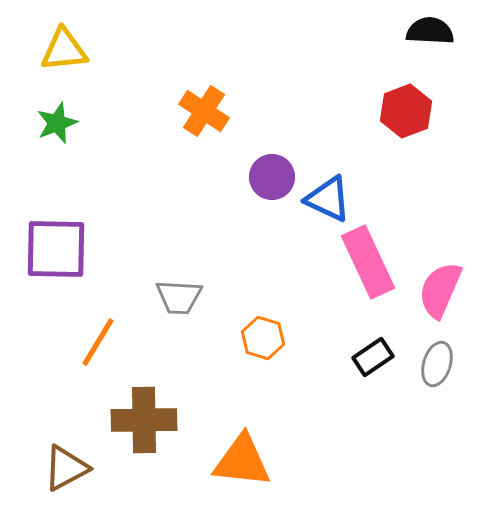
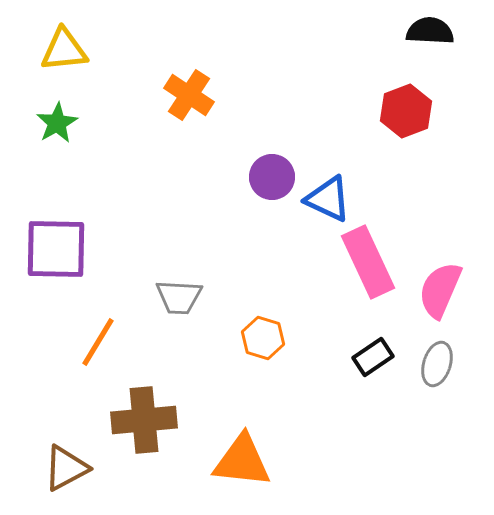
orange cross: moved 15 px left, 16 px up
green star: rotated 9 degrees counterclockwise
brown cross: rotated 4 degrees counterclockwise
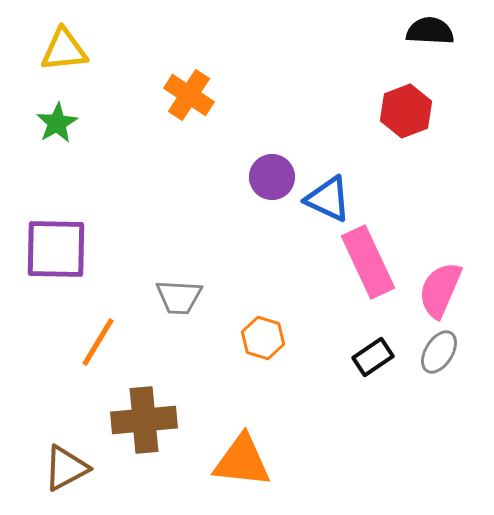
gray ellipse: moved 2 px right, 12 px up; rotated 15 degrees clockwise
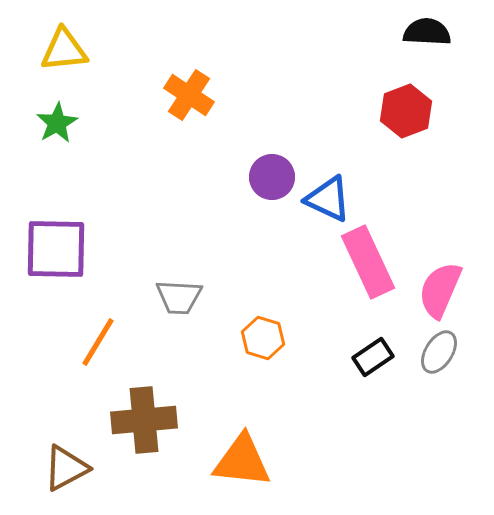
black semicircle: moved 3 px left, 1 px down
